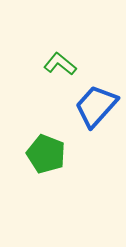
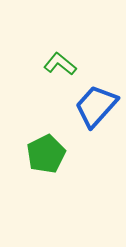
green pentagon: rotated 24 degrees clockwise
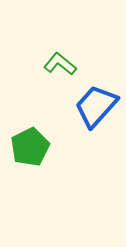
green pentagon: moved 16 px left, 7 px up
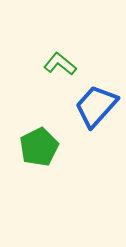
green pentagon: moved 9 px right
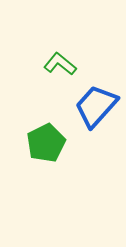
green pentagon: moved 7 px right, 4 px up
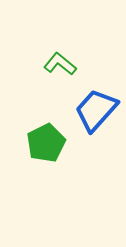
blue trapezoid: moved 4 px down
